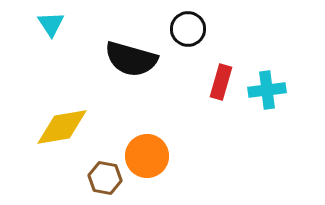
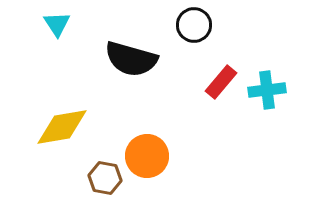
cyan triangle: moved 6 px right
black circle: moved 6 px right, 4 px up
red rectangle: rotated 24 degrees clockwise
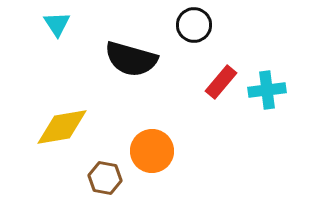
orange circle: moved 5 px right, 5 px up
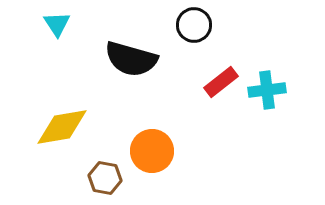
red rectangle: rotated 12 degrees clockwise
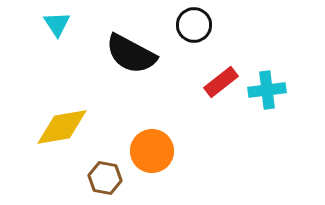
black semicircle: moved 5 px up; rotated 12 degrees clockwise
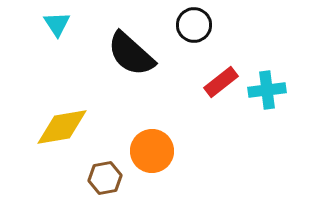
black semicircle: rotated 14 degrees clockwise
brown hexagon: rotated 20 degrees counterclockwise
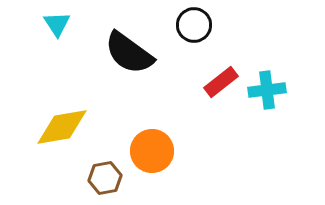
black semicircle: moved 2 px left, 1 px up; rotated 6 degrees counterclockwise
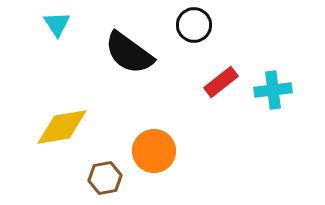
cyan cross: moved 6 px right
orange circle: moved 2 px right
